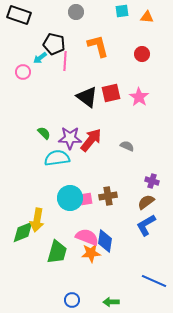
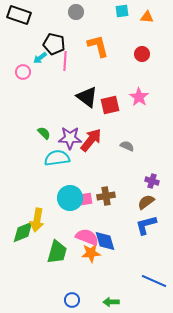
red square: moved 1 px left, 12 px down
brown cross: moved 2 px left
blue L-shape: rotated 15 degrees clockwise
blue diamond: rotated 25 degrees counterclockwise
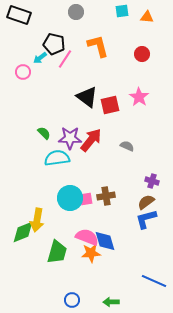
pink line: moved 2 px up; rotated 30 degrees clockwise
blue L-shape: moved 6 px up
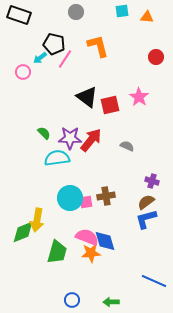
red circle: moved 14 px right, 3 px down
pink square: moved 3 px down
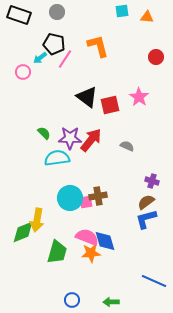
gray circle: moved 19 px left
brown cross: moved 8 px left
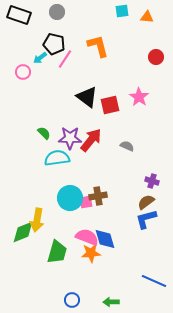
blue diamond: moved 2 px up
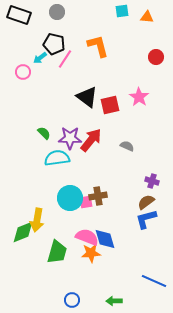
green arrow: moved 3 px right, 1 px up
